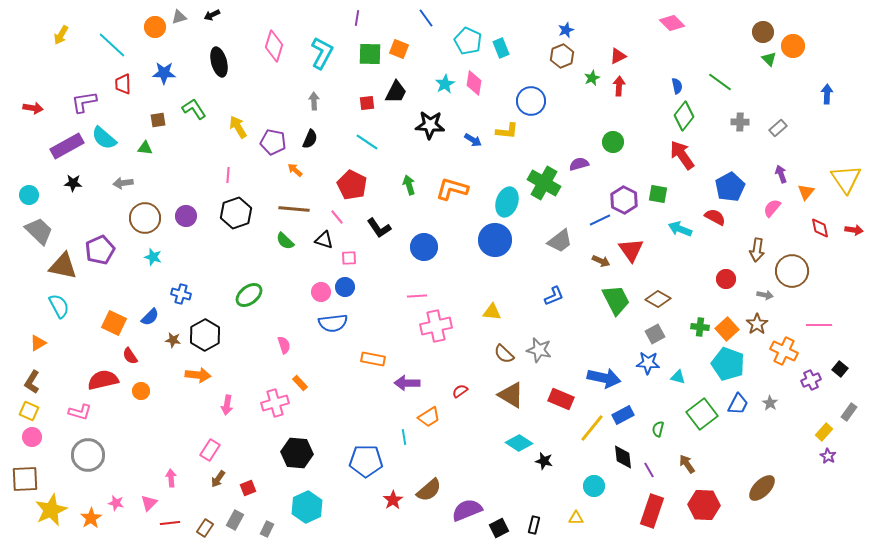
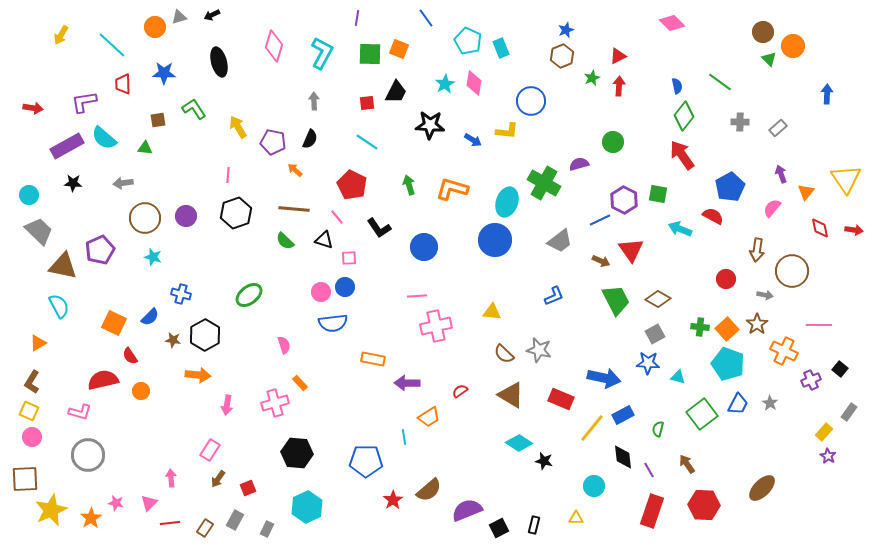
red semicircle at (715, 217): moved 2 px left, 1 px up
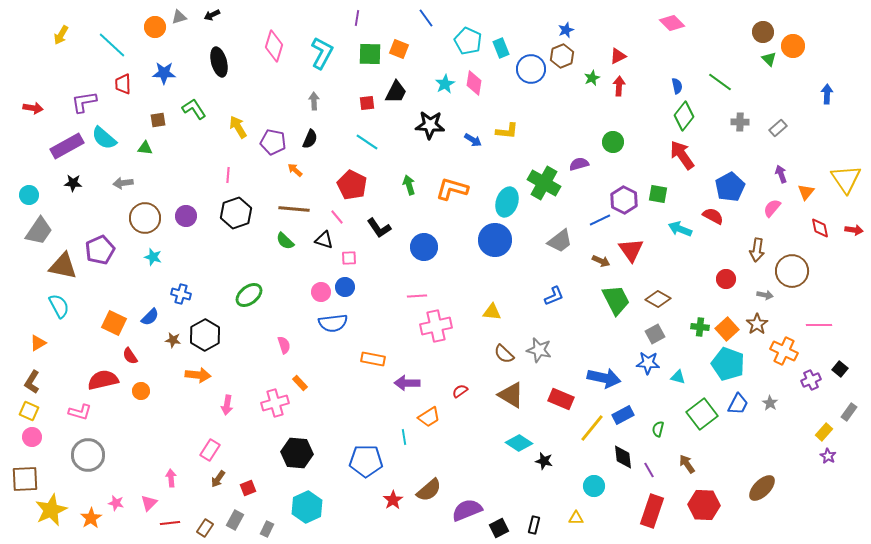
blue circle at (531, 101): moved 32 px up
gray trapezoid at (39, 231): rotated 80 degrees clockwise
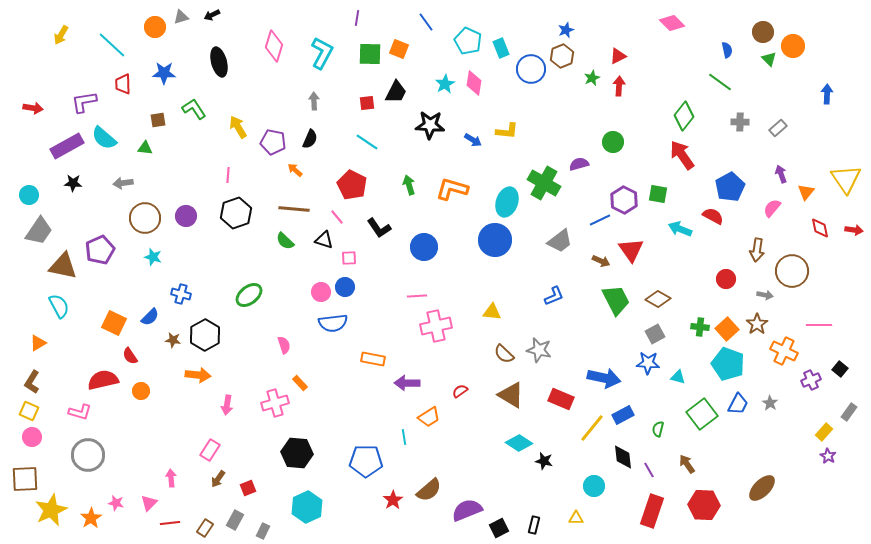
gray triangle at (179, 17): moved 2 px right
blue line at (426, 18): moved 4 px down
blue semicircle at (677, 86): moved 50 px right, 36 px up
gray rectangle at (267, 529): moved 4 px left, 2 px down
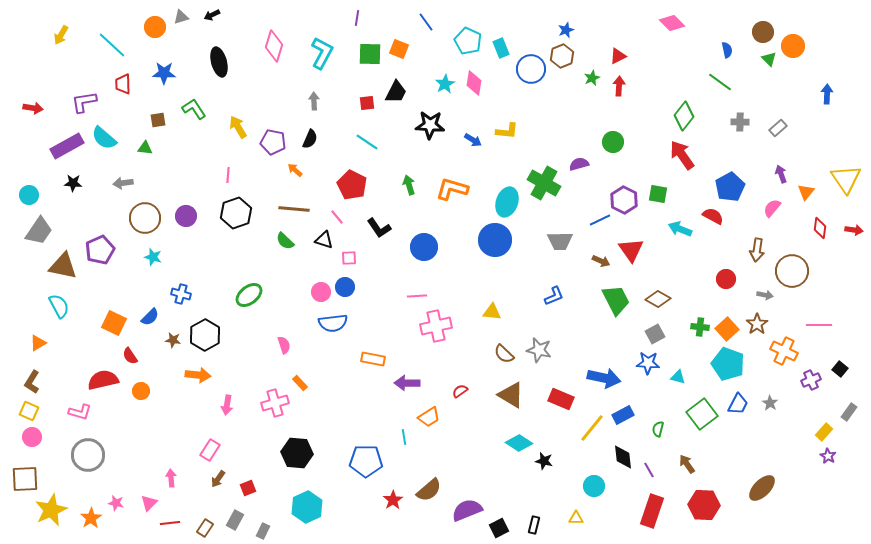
red diamond at (820, 228): rotated 20 degrees clockwise
gray trapezoid at (560, 241): rotated 36 degrees clockwise
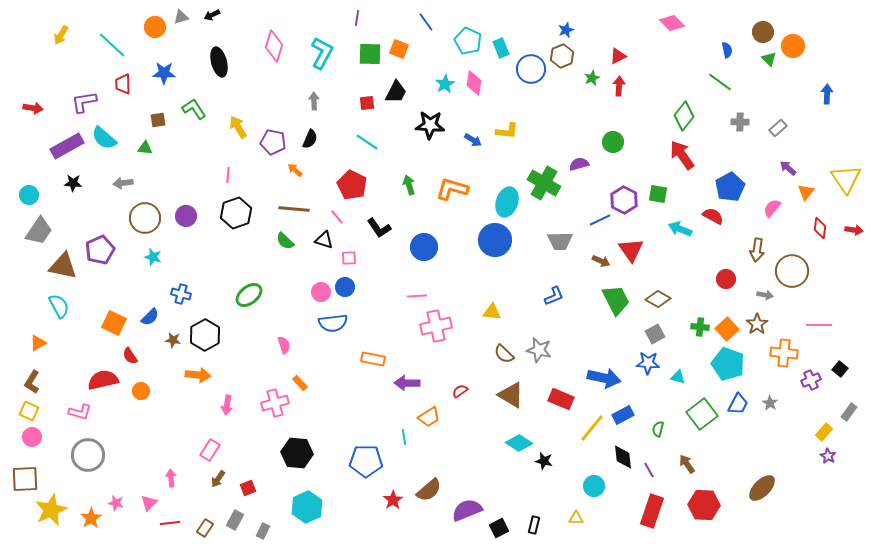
purple arrow at (781, 174): moved 7 px right, 6 px up; rotated 30 degrees counterclockwise
orange cross at (784, 351): moved 2 px down; rotated 20 degrees counterclockwise
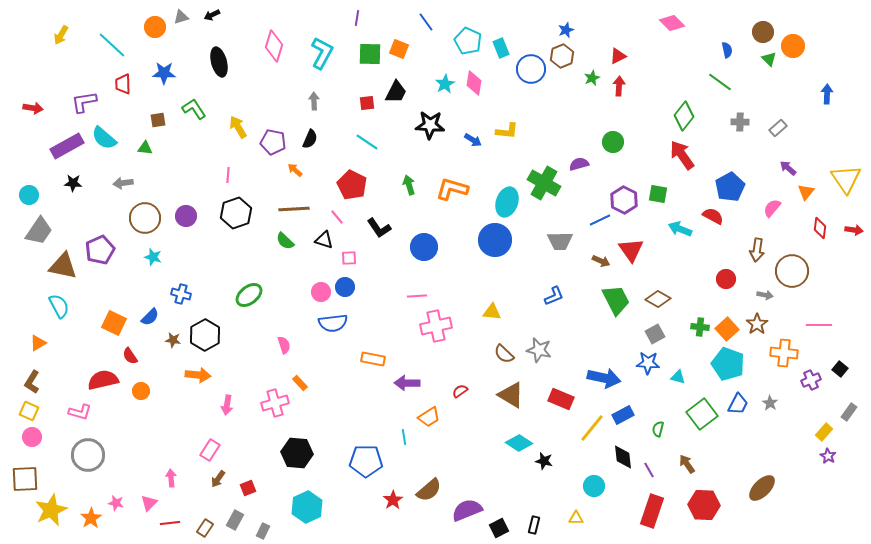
brown line at (294, 209): rotated 8 degrees counterclockwise
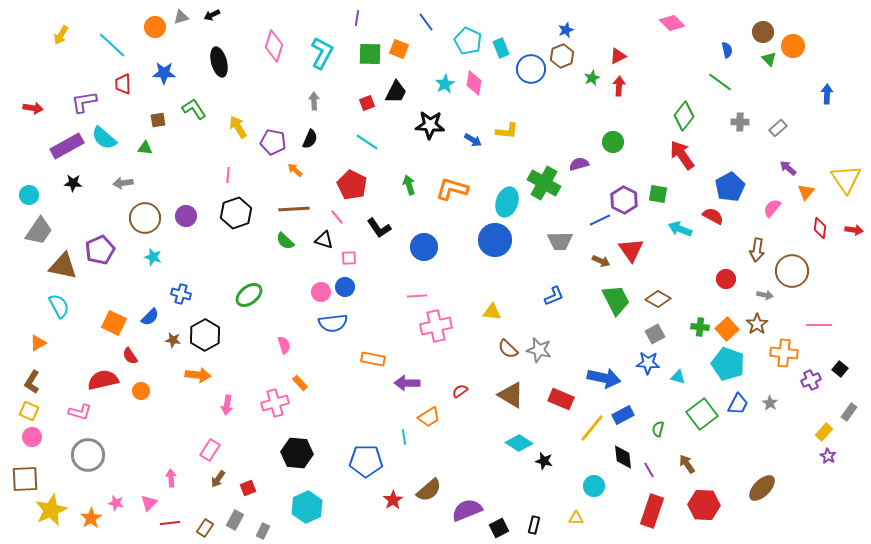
red square at (367, 103): rotated 14 degrees counterclockwise
brown semicircle at (504, 354): moved 4 px right, 5 px up
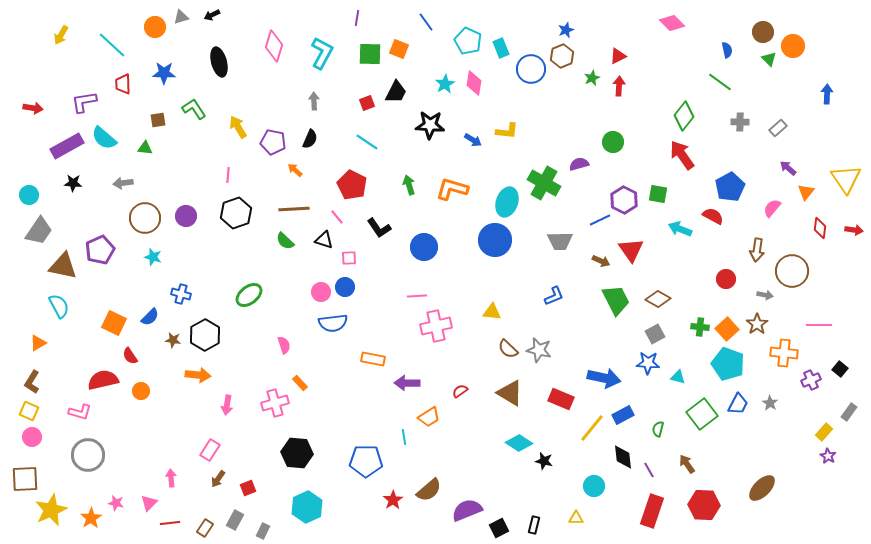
brown triangle at (511, 395): moved 1 px left, 2 px up
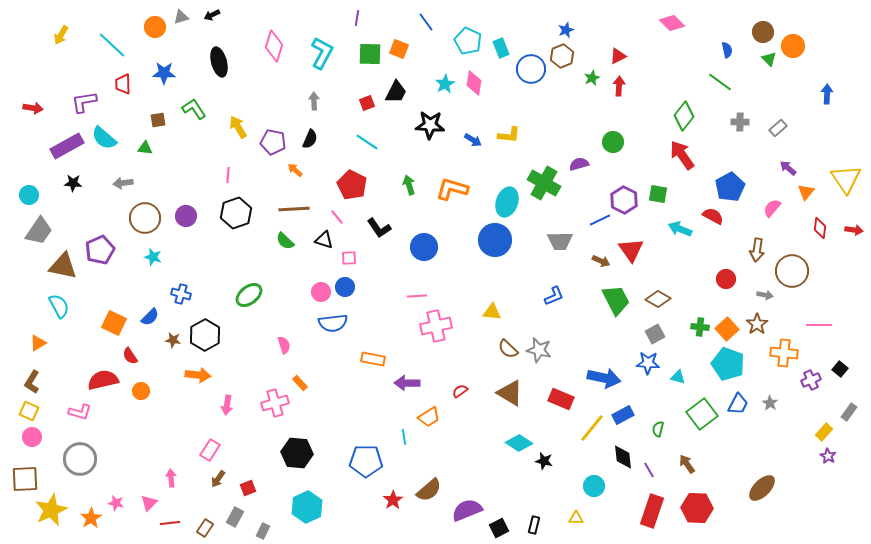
yellow L-shape at (507, 131): moved 2 px right, 4 px down
gray circle at (88, 455): moved 8 px left, 4 px down
red hexagon at (704, 505): moved 7 px left, 3 px down
gray rectangle at (235, 520): moved 3 px up
